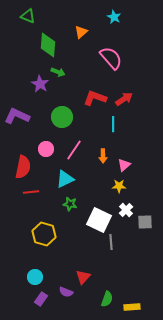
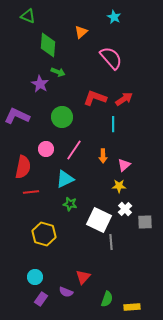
white cross: moved 1 px left, 1 px up
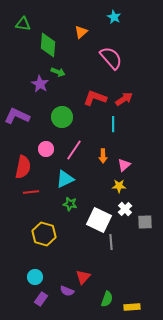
green triangle: moved 5 px left, 8 px down; rotated 14 degrees counterclockwise
purple semicircle: moved 1 px right, 1 px up
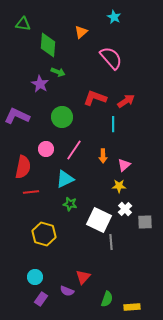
red arrow: moved 2 px right, 2 px down
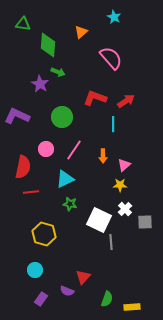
yellow star: moved 1 px right, 1 px up
cyan circle: moved 7 px up
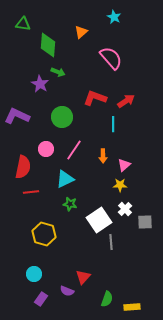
white square: rotated 30 degrees clockwise
cyan circle: moved 1 px left, 4 px down
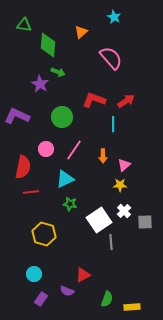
green triangle: moved 1 px right, 1 px down
red L-shape: moved 1 px left, 2 px down
white cross: moved 1 px left, 2 px down
red triangle: moved 2 px up; rotated 21 degrees clockwise
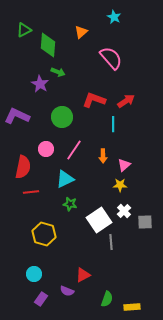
green triangle: moved 5 px down; rotated 35 degrees counterclockwise
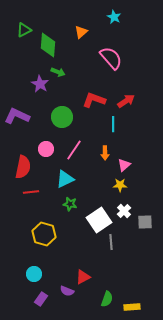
orange arrow: moved 2 px right, 3 px up
red triangle: moved 2 px down
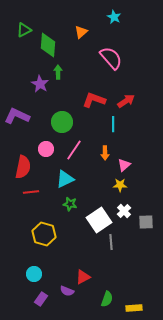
green arrow: rotated 112 degrees counterclockwise
green circle: moved 5 px down
gray square: moved 1 px right
yellow rectangle: moved 2 px right, 1 px down
